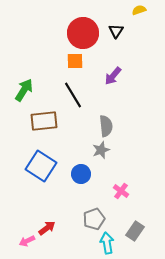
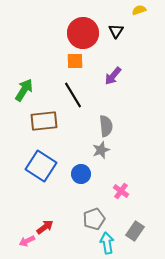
red arrow: moved 2 px left, 1 px up
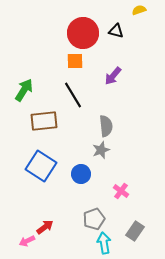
black triangle: rotated 49 degrees counterclockwise
cyan arrow: moved 3 px left
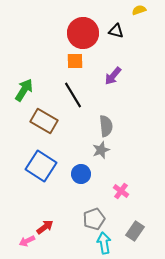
brown rectangle: rotated 36 degrees clockwise
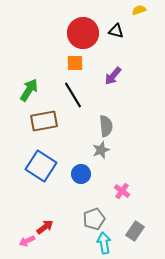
orange square: moved 2 px down
green arrow: moved 5 px right
brown rectangle: rotated 40 degrees counterclockwise
pink cross: moved 1 px right
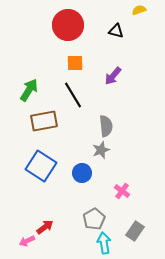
red circle: moved 15 px left, 8 px up
blue circle: moved 1 px right, 1 px up
gray pentagon: rotated 10 degrees counterclockwise
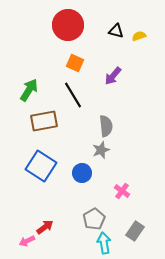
yellow semicircle: moved 26 px down
orange square: rotated 24 degrees clockwise
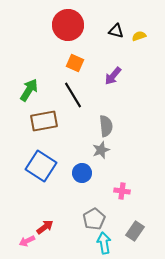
pink cross: rotated 28 degrees counterclockwise
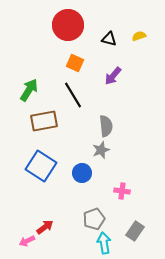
black triangle: moved 7 px left, 8 px down
gray pentagon: rotated 10 degrees clockwise
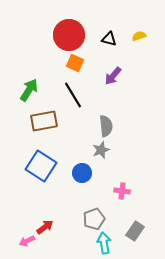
red circle: moved 1 px right, 10 px down
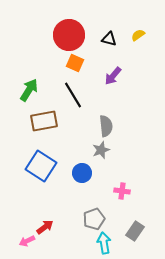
yellow semicircle: moved 1 px left, 1 px up; rotated 16 degrees counterclockwise
